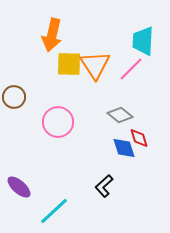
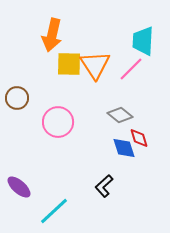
brown circle: moved 3 px right, 1 px down
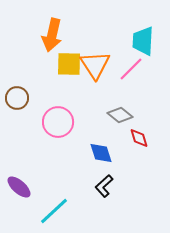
blue diamond: moved 23 px left, 5 px down
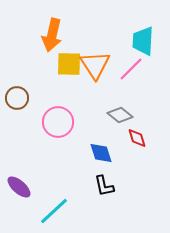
red diamond: moved 2 px left
black L-shape: rotated 60 degrees counterclockwise
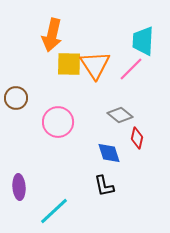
brown circle: moved 1 px left
red diamond: rotated 30 degrees clockwise
blue diamond: moved 8 px right
purple ellipse: rotated 45 degrees clockwise
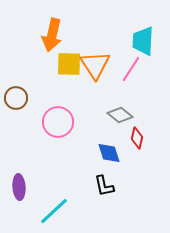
pink line: rotated 12 degrees counterclockwise
